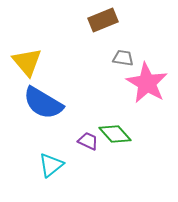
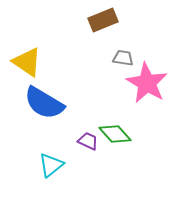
yellow triangle: rotated 16 degrees counterclockwise
blue semicircle: moved 1 px right
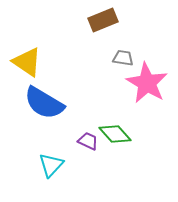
cyan triangle: rotated 8 degrees counterclockwise
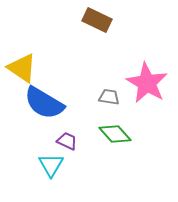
brown rectangle: moved 6 px left; rotated 48 degrees clockwise
gray trapezoid: moved 14 px left, 39 px down
yellow triangle: moved 5 px left, 6 px down
purple trapezoid: moved 21 px left
cyan triangle: rotated 12 degrees counterclockwise
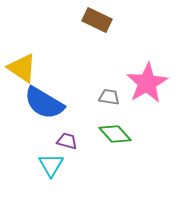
pink star: rotated 12 degrees clockwise
purple trapezoid: rotated 10 degrees counterclockwise
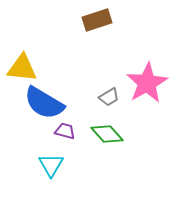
brown rectangle: rotated 44 degrees counterclockwise
yellow triangle: rotated 28 degrees counterclockwise
gray trapezoid: rotated 140 degrees clockwise
green diamond: moved 8 px left
purple trapezoid: moved 2 px left, 10 px up
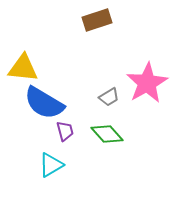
yellow triangle: moved 1 px right
purple trapezoid: rotated 60 degrees clockwise
cyan triangle: rotated 28 degrees clockwise
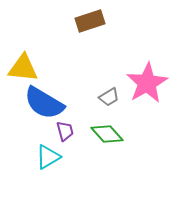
brown rectangle: moved 7 px left, 1 px down
cyan triangle: moved 3 px left, 8 px up
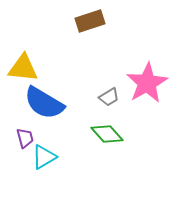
purple trapezoid: moved 40 px left, 7 px down
cyan triangle: moved 4 px left
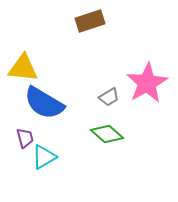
green diamond: rotated 8 degrees counterclockwise
